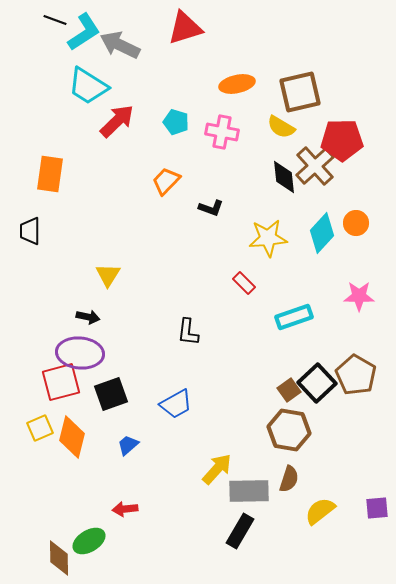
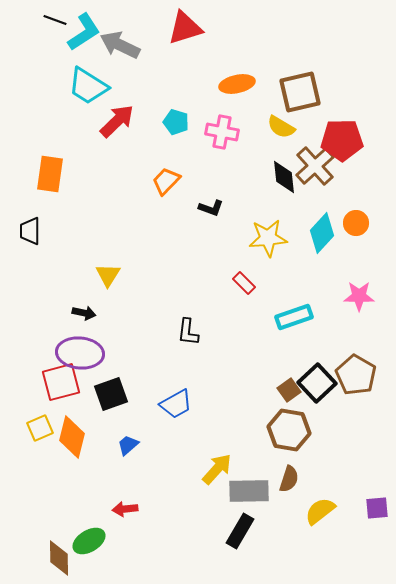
black arrow at (88, 317): moved 4 px left, 4 px up
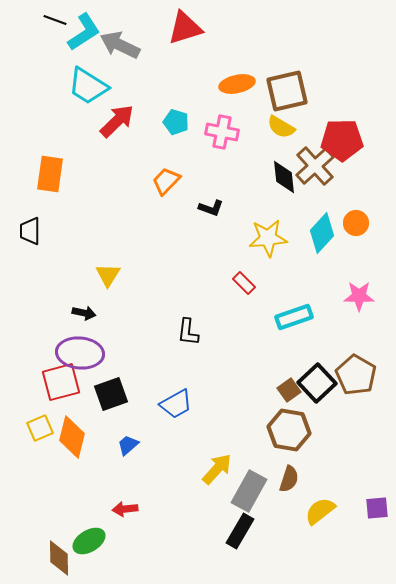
brown square at (300, 92): moved 13 px left, 1 px up
gray rectangle at (249, 491): rotated 60 degrees counterclockwise
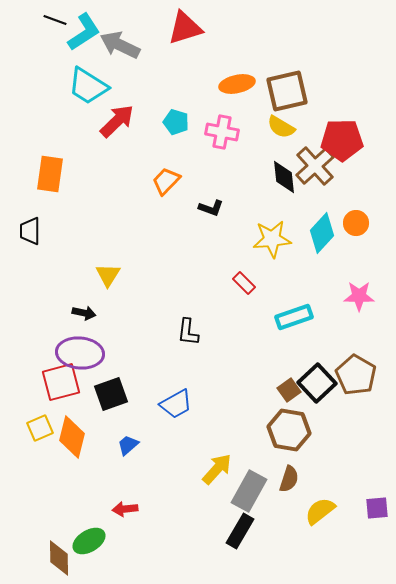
yellow star at (268, 238): moved 4 px right, 1 px down
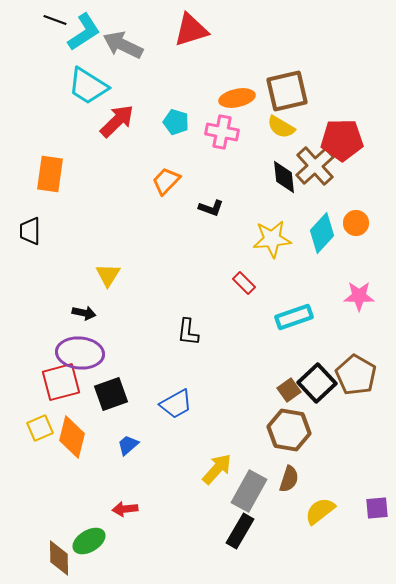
red triangle at (185, 28): moved 6 px right, 2 px down
gray arrow at (120, 45): moved 3 px right
orange ellipse at (237, 84): moved 14 px down
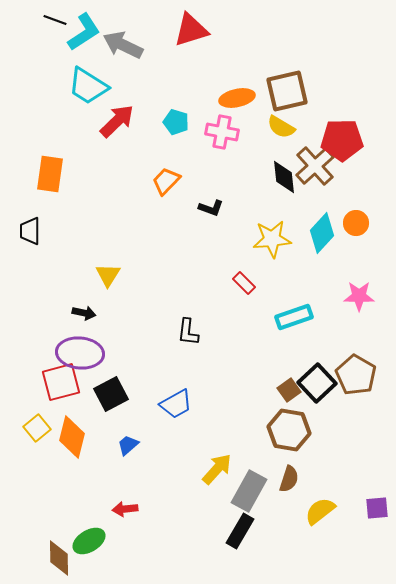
black square at (111, 394): rotated 8 degrees counterclockwise
yellow square at (40, 428): moved 3 px left; rotated 16 degrees counterclockwise
